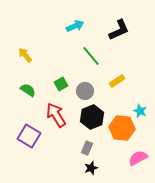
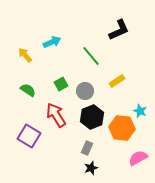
cyan arrow: moved 23 px left, 16 px down
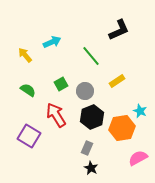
orange hexagon: rotated 15 degrees counterclockwise
black star: rotated 24 degrees counterclockwise
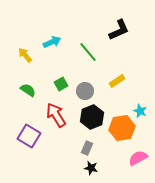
green line: moved 3 px left, 4 px up
black star: rotated 16 degrees counterclockwise
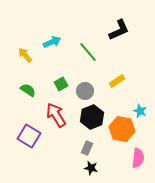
orange hexagon: moved 1 px down; rotated 20 degrees clockwise
pink semicircle: rotated 126 degrees clockwise
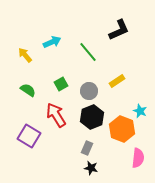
gray circle: moved 4 px right
orange hexagon: rotated 10 degrees clockwise
